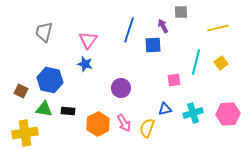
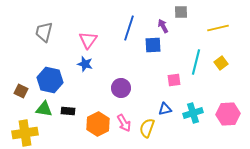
blue line: moved 2 px up
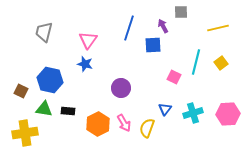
pink square: moved 3 px up; rotated 32 degrees clockwise
blue triangle: rotated 40 degrees counterclockwise
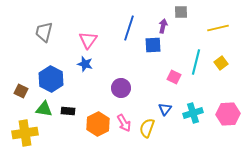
purple arrow: rotated 40 degrees clockwise
blue hexagon: moved 1 px right, 1 px up; rotated 15 degrees clockwise
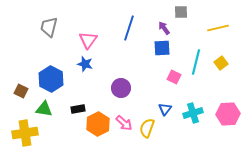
purple arrow: moved 1 px right, 2 px down; rotated 48 degrees counterclockwise
gray trapezoid: moved 5 px right, 5 px up
blue square: moved 9 px right, 3 px down
black rectangle: moved 10 px right, 2 px up; rotated 16 degrees counterclockwise
pink arrow: rotated 18 degrees counterclockwise
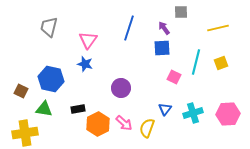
yellow square: rotated 16 degrees clockwise
blue hexagon: rotated 15 degrees counterclockwise
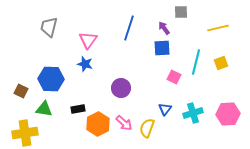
blue hexagon: rotated 10 degrees counterclockwise
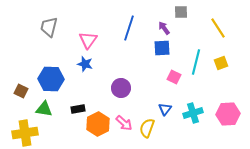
yellow line: rotated 70 degrees clockwise
